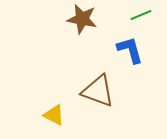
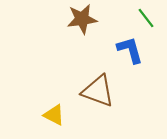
green line: moved 5 px right, 3 px down; rotated 75 degrees clockwise
brown star: rotated 20 degrees counterclockwise
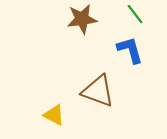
green line: moved 11 px left, 4 px up
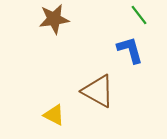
green line: moved 4 px right, 1 px down
brown star: moved 28 px left
brown triangle: rotated 9 degrees clockwise
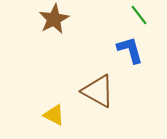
brown star: rotated 20 degrees counterclockwise
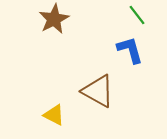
green line: moved 2 px left
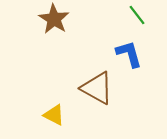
brown star: rotated 12 degrees counterclockwise
blue L-shape: moved 1 px left, 4 px down
brown triangle: moved 1 px left, 3 px up
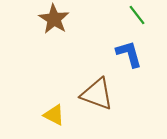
brown triangle: moved 6 px down; rotated 9 degrees counterclockwise
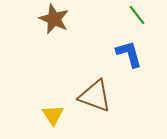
brown star: rotated 8 degrees counterclockwise
brown triangle: moved 2 px left, 2 px down
yellow triangle: moved 1 px left; rotated 30 degrees clockwise
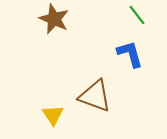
blue L-shape: moved 1 px right
